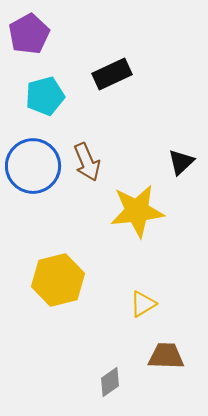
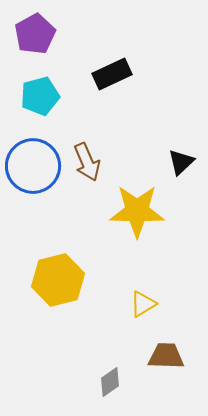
purple pentagon: moved 6 px right
cyan pentagon: moved 5 px left
yellow star: rotated 8 degrees clockwise
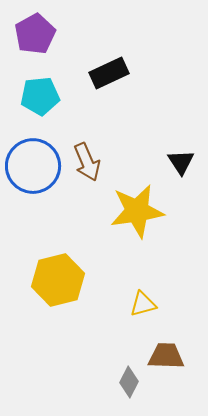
black rectangle: moved 3 px left, 1 px up
cyan pentagon: rotated 9 degrees clockwise
black triangle: rotated 20 degrees counterclockwise
yellow star: rotated 10 degrees counterclockwise
yellow triangle: rotated 16 degrees clockwise
gray diamond: moved 19 px right; rotated 28 degrees counterclockwise
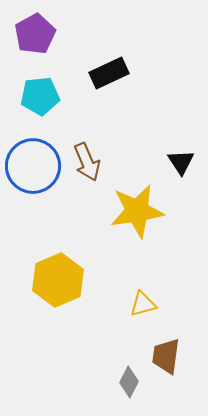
yellow hexagon: rotated 9 degrees counterclockwise
brown trapezoid: rotated 84 degrees counterclockwise
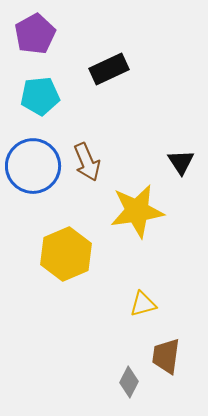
black rectangle: moved 4 px up
yellow hexagon: moved 8 px right, 26 px up
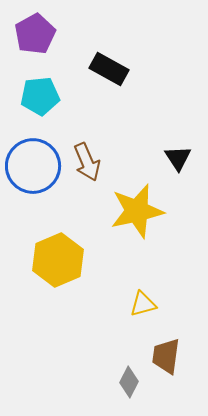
black rectangle: rotated 54 degrees clockwise
black triangle: moved 3 px left, 4 px up
yellow star: rotated 4 degrees counterclockwise
yellow hexagon: moved 8 px left, 6 px down
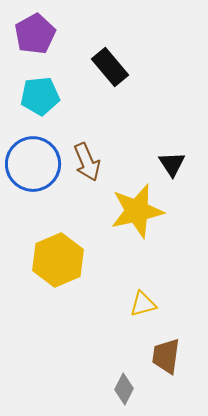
black rectangle: moved 1 px right, 2 px up; rotated 21 degrees clockwise
black triangle: moved 6 px left, 6 px down
blue circle: moved 2 px up
gray diamond: moved 5 px left, 7 px down
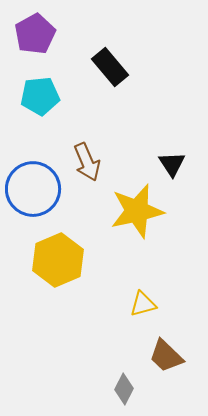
blue circle: moved 25 px down
brown trapezoid: rotated 54 degrees counterclockwise
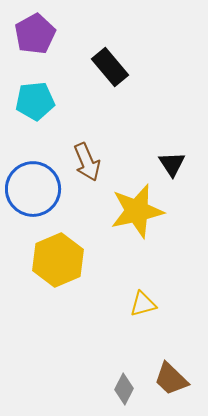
cyan pentagon: moved 5 px left, 5 px down
brown trapezoid: moved 5 px right, 23 px down
